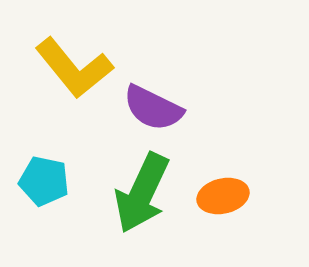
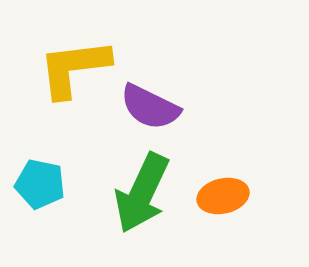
yellow L-shape: rotated 122 degrees clockwise
purple semicircle: moved 3 px left, 1 px up
cyan pentagon: moved 4 px left, 3 px down
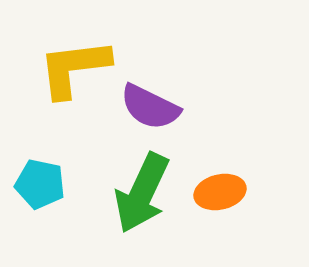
orange ellipse: moved 3 px left, 4 px up
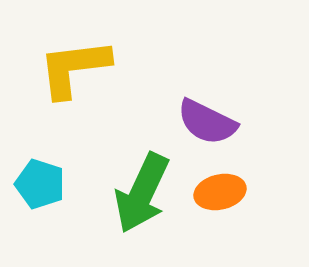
purple semicircle: moved 57 px right, 15 px down
cyan pentagon: rotated 6 degrees clockwise
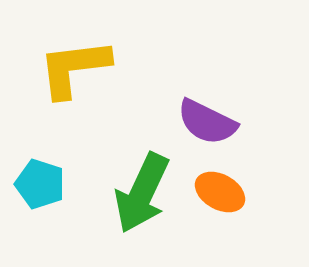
orange ellipse: rotated 42 degrees clockwise
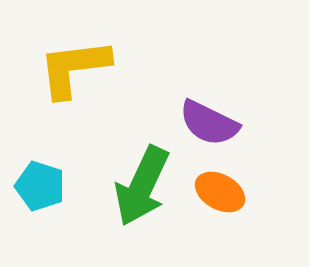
purple semicircle: moved 2 px right, 1 px down
cyan pentagon: moved 2 px down
green arrow: moved 7 px up
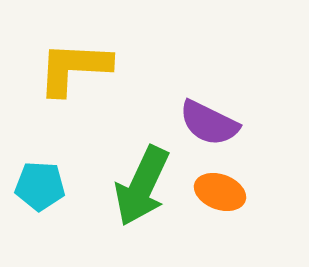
yellow L-shape: rotated 10 degrees clockwise
cyan pentagon: rotated 15 degrees counterclockwise
orange ellipse: rotated 9 degrees counterclockwise
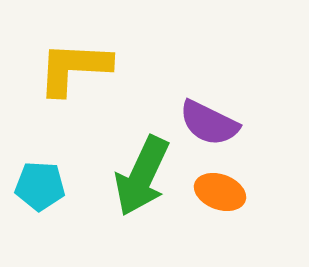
green arrow: moved 10 px up
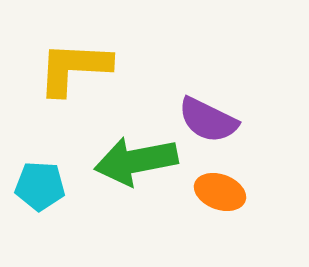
purple semicircle: moved 1 px left, 3 px up
green arrow: moved 6 px left, 15 px up; rotated 54 degrees clockwise
